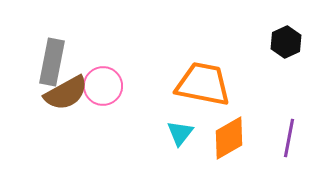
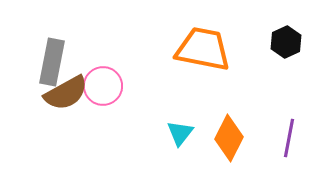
orange trapezoid: moved 35 px up
orange diamond: rotated 33 degrees counterclockwise
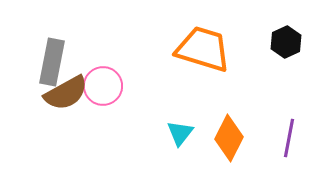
orange trapezoid: rotated 6 degrees clockwise
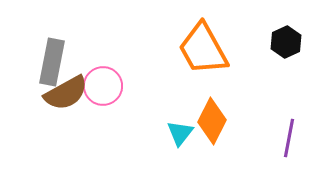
orange trapezoid: rotated 136 degrees counterclockwise
orange diamond: moved 17 px left, 17 px up
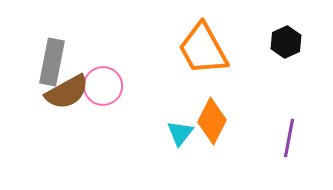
brown semicircle: moved 1 px right, 1 px up
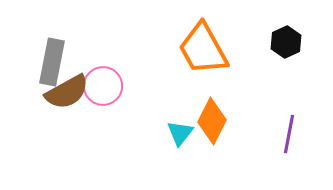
purple line: moved 4 px up
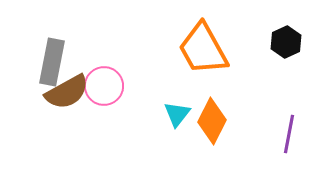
pink circle: moved 1 px right
cyan triangle: moved 3 px left, 19 px up
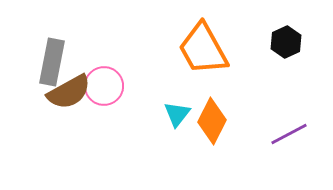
brown semicircle: moved 2 px right
purple line: rotated 51 degrees clockwise
